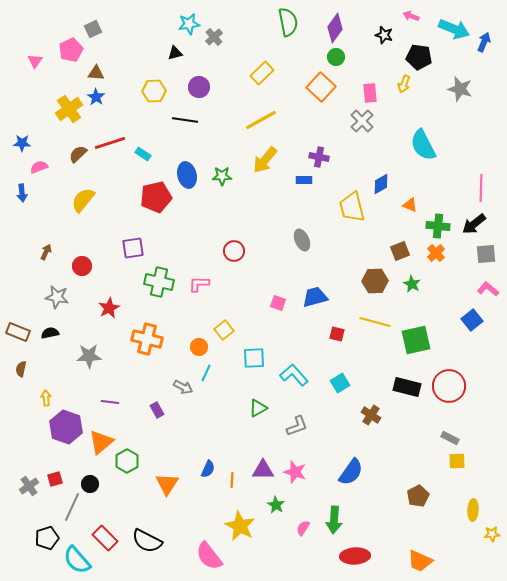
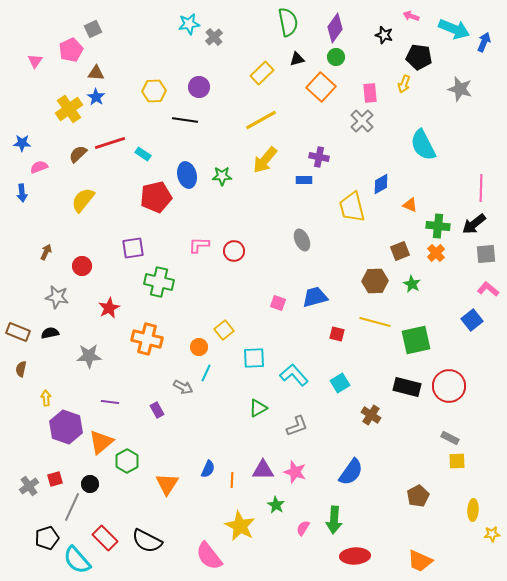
black triangle at (175, 53): moved 122 px right, 6 px down
pink L-shape at (199, 284): moved 39 px up
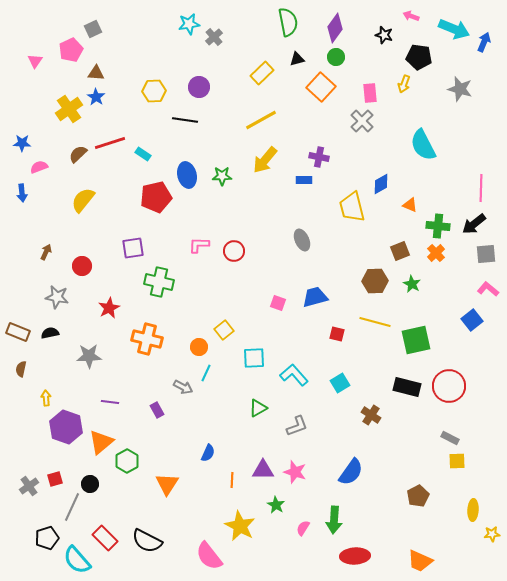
blue semicircle at (208, 469): moved 16 px up
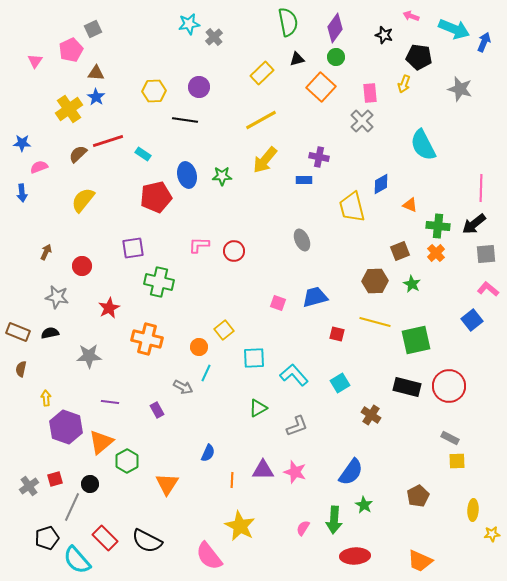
red line at (110, 143): moved 2 px left, 2 px up
green star at (276, 505): moved 88 px right
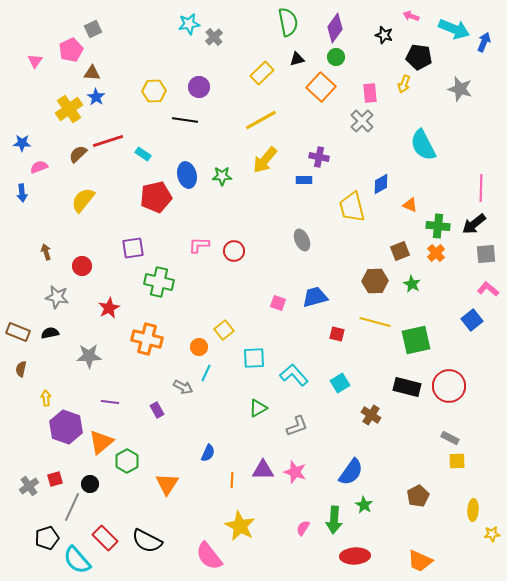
brown triangle at (96, 73): moved 4 px left
brown arrow at (46, 252): rotated 42 degrees counterclockwise
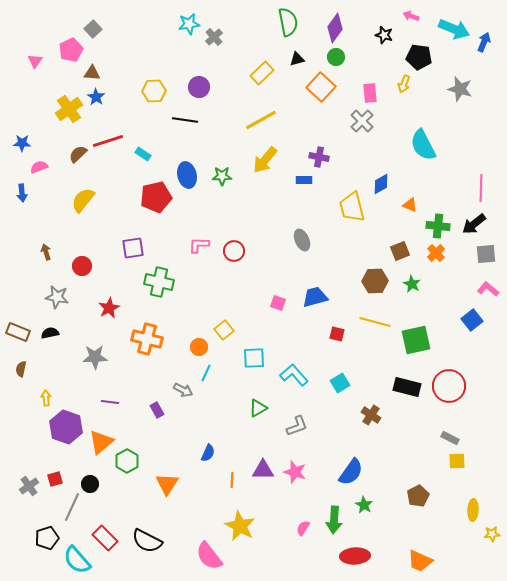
gray square at (93, 29): rotated 18 degrees counterclockwise
gray star at (89, 356): moved 6 px right, 1 px down
gray arrow at (183, 387): moved 3 px down
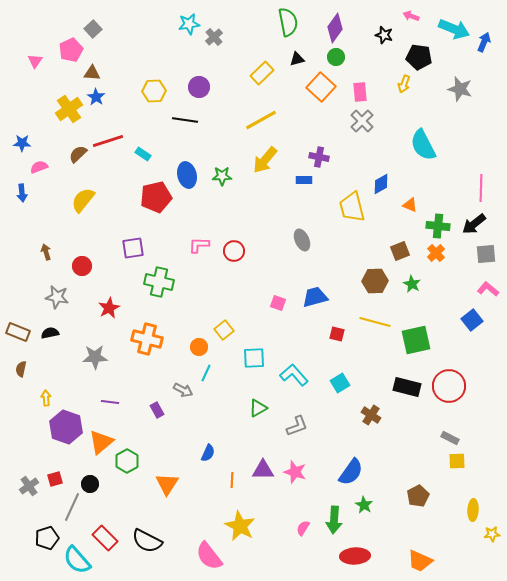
pink rectangle at (370, 93): moved 10 px left, 1 px up
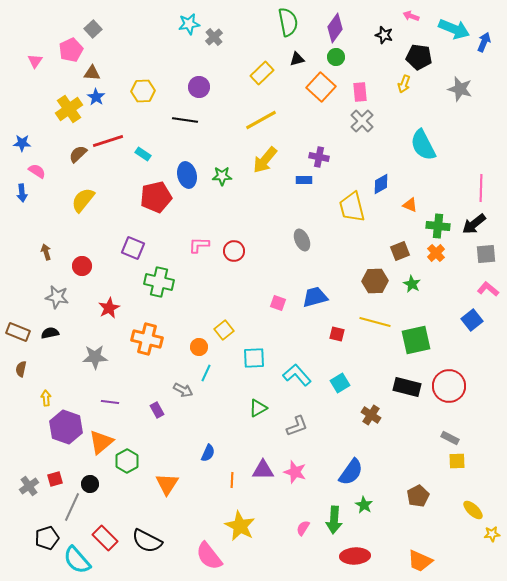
yellow hexagon at (154, 91): moved 11 px left
pink semicircle at (39, 167): moved 2 px left, 4 px down; rotated 54 degrees clockwise
purple square at (133, 248): rotated 30 degrees clockwise
cyan L-shape at (294, 375): moved 3 px right
yellow ellipse at (473, 510): rotated 50 degrees counterclockwise
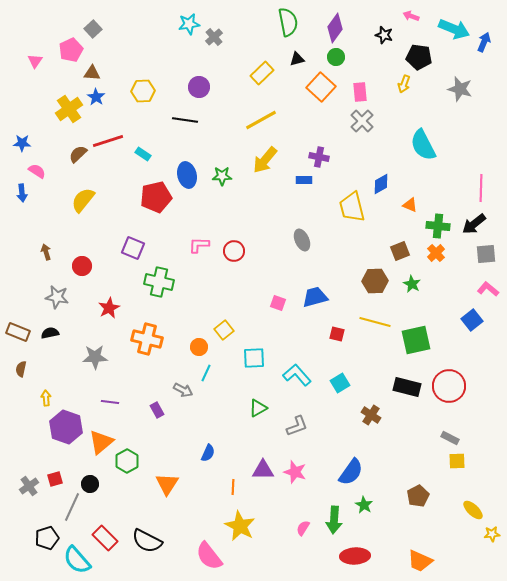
orange line at (232, 480): moved 1 px right, 7 px down
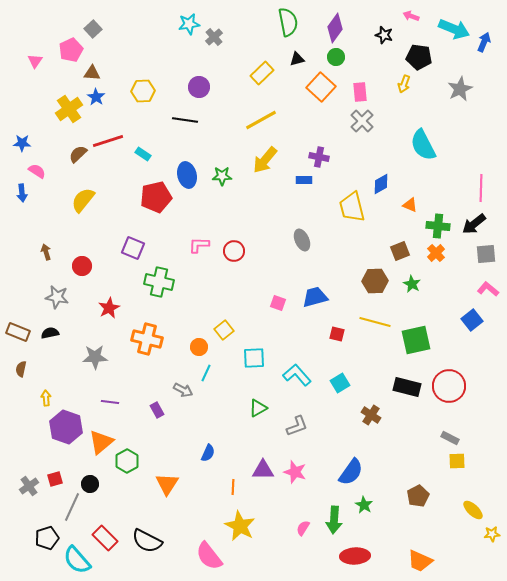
gray star at (460, 89): rotated 30 degrees clockwise
